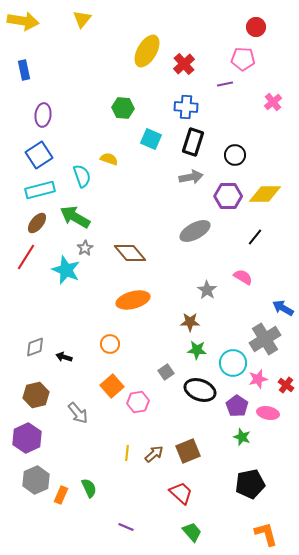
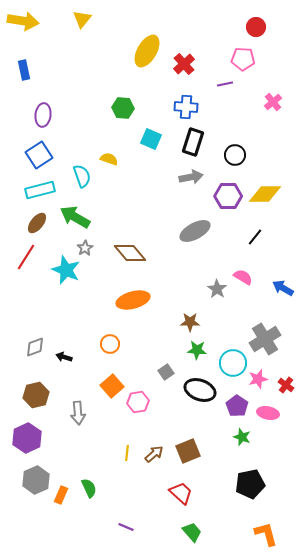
gray star at (207, 290): moved 10 px right, 1 px up
blue arrow at (283, 308): moved 20 px up
gray arrow at (78, 413): rotated 35 degrees clockwise
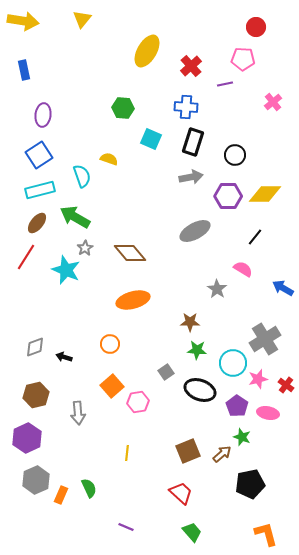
red cross at (184, 64): moved 7 px right, 2 px down
pink semicircle at (243, 277): moved 8 px up
brown arrow at (154, 454): moved 68 px right
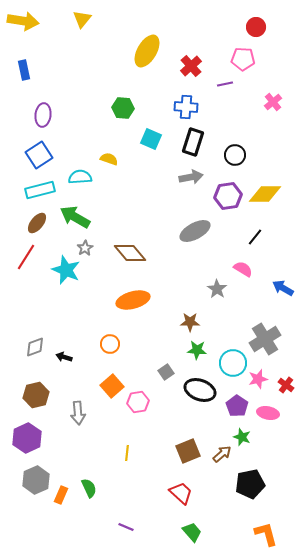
cyan semicircle at (82, 176): moved 2 px left, 1 px down; rotated 75 degrees counterclockwise
purple hexagon at (228, 196): rotated 8 degrees counterclockwise
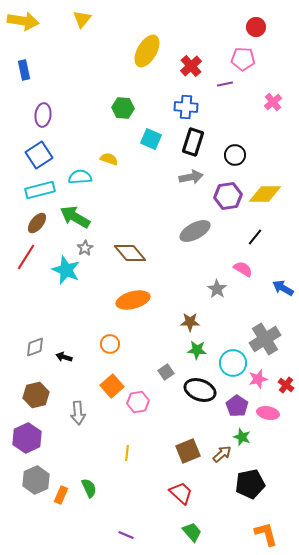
purple line at (126, 527): moved 8 px down
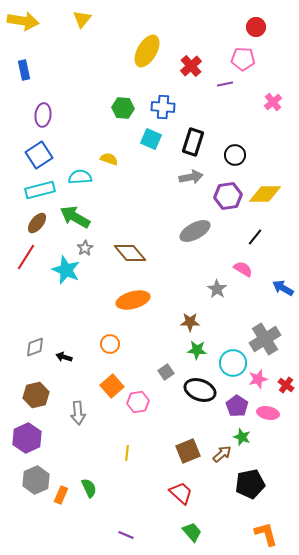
blue cross at (186, 107): moved 23 px left
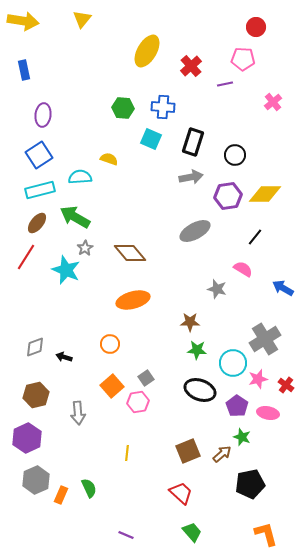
gray star at (217, 289): rotated 18 degrees counterclockwise
gray square at (166, 372): moved 20 px left, 6 px down
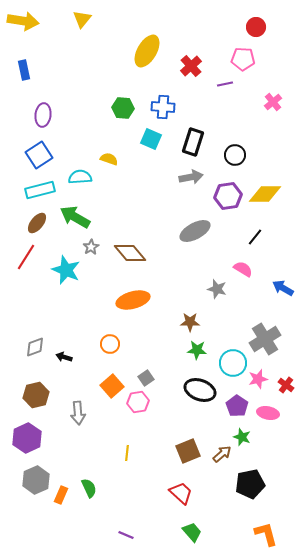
gray star at (85, 248): moved 6 px right, 1 px up
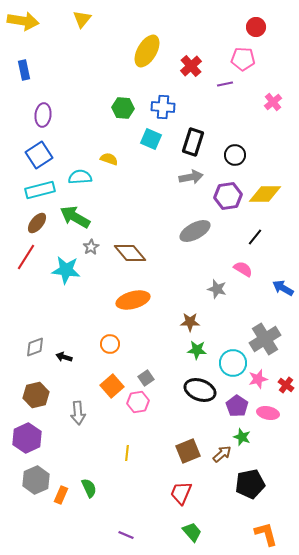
cyan star at (66, 270): rotated 16 degrees counterclockwise
red trapezoid at (181, 493): rotated 110 degrees counterclockwise
